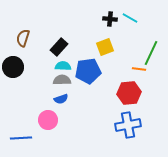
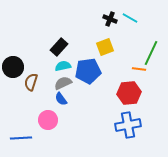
black cross: rotated 16 degrees clockwise
brown semicircle: moved 8 px right, 44 px down
cyan semicircle: rotated 14 degrees counterclockwise
gray semicircle: moved 1 px right, 3 px down; rotated 24 degrees counterclockwise
blue semicircle: rotated 72 degrees clockwise
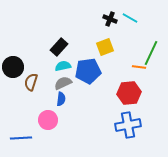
orange line: moved 2 px up
blue semicircle: rotated 136 degrees counterclockwise
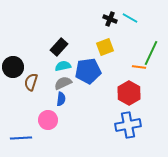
red hexagon: rotated 25 degrees counterclockwise
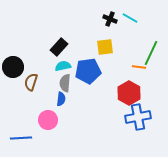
yellow square: rotated 12 degrees clockwise
gray semicircle: moved 2 px right; rotated 60 degrees counterclockwise
blue cross: moved 10 px right, 8 px up
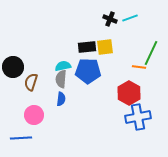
cyan line: rotated 49 degrees counterclockwise
black rectangle: moved 28 px right; rotated 42 degrees clockwise
blue pentagon: rotated 10 degrees clockwise
gray semicircle: moved 4 px left, 4 px up
pink circle: moved 14 px left, 5 px up
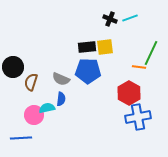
cyan semicircle: moved 16 px left, 42 px down
gray semicircle: rotated 72 degrees counterclockwise
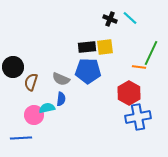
cyan line: rotated 63 degrees clockwise
